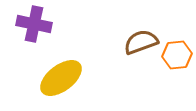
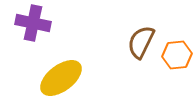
purple cross: moved 1 px left, 1 px up
brown semicircle: rotated 44 degrees counterclockwise
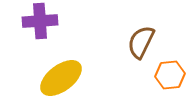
purple cross: moved 7 px right, 2 px up; rotated 16 degrees counterclockwise
orange hexagon: moved 7 px left, 20 px down
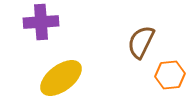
purple cross: moved 1 px right, 1 px down
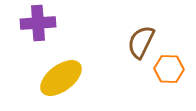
purple cross: moved 3 px left, 1 px down
orange hexagon: moved 1 px left, 6 px up; rotated 8 degrees clockwise
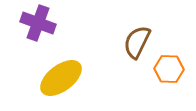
purple cross: rotated 24 degrees clockwise
brown semicircle: moved 4 px left
